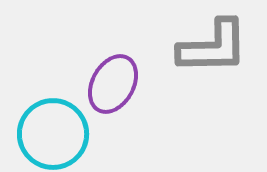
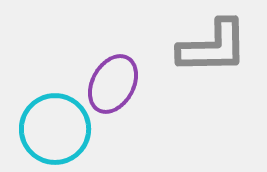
cyan circle: moved 2 px right, 5 px up
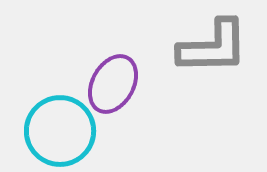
cyan circle: moved 5 px right, 2 px down
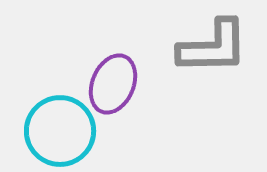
purple ellipse: rotated 6 degrees counterclockwise
